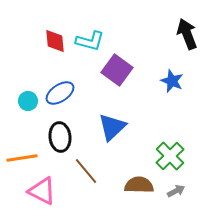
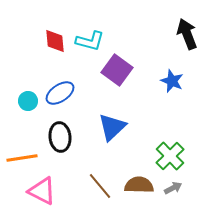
brown line: moved 14 px right, 15 px down
gray arrow: moved 3 px left, 3 px up
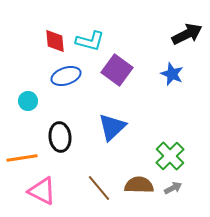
black arrow: rotated 84 degrees clockwise
blue star: moved 7 px up
blue ellipse: moved 6 px right, 17 px up; rotated 16 degrees clockwise
brown line: moved 1 px left, 2 px down
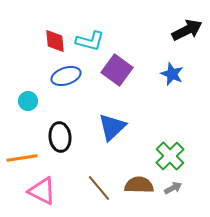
black arrow: moved 4 px up
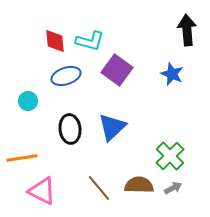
black arrow: rotated 68 degrees counterclockwise
black ellipse: moved 10 px right, 8 px up
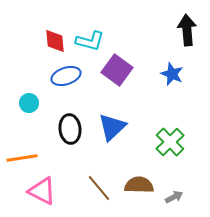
cyan circle: moved 1 px right, 2 px down
green cross: moved 14 px up
gray arrow: moved 1 px right, 9 px down
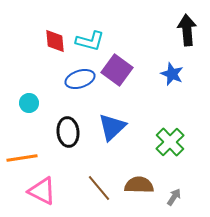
blue ellipse: moved 14 px right, 3 px down
black ellipse: moved 2 px left, 3 px down
gray arrow: rotated 30 degrees counterclockwise
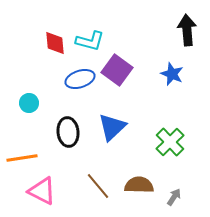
red diamond: moved 2 px down
brown line: moved 1 px left, 2 px up
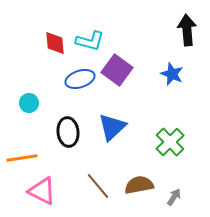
brown semicircle: rotated 12 degrees counterclockwise
